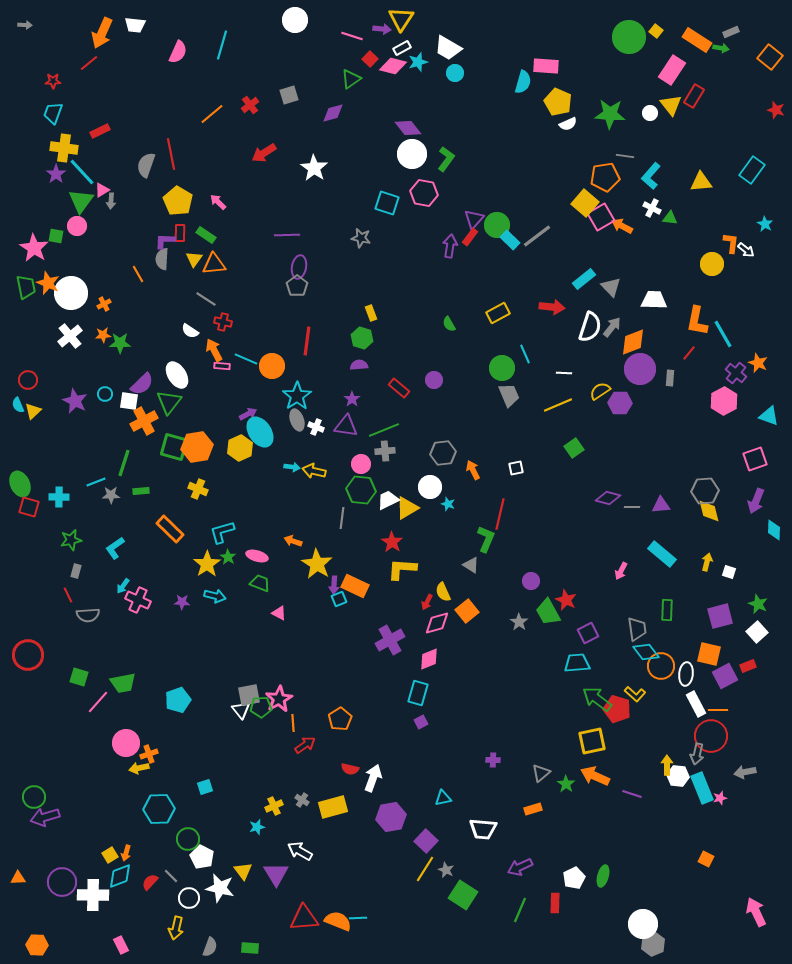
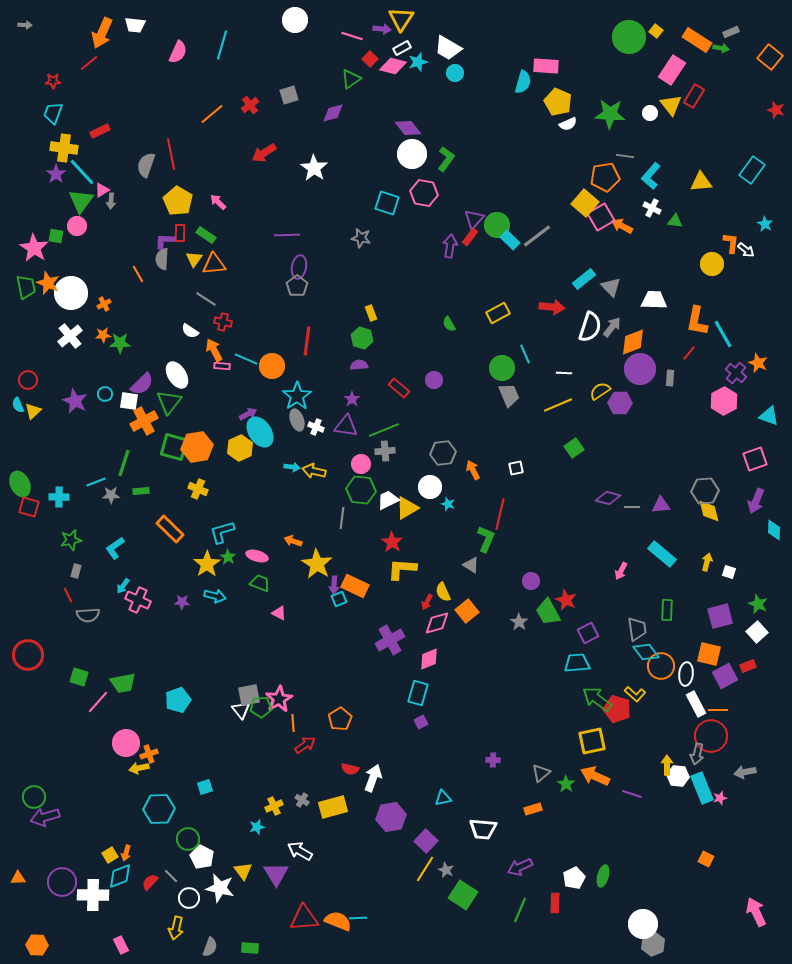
green triangle at (670, 218): moved 5 px right, 3 px down
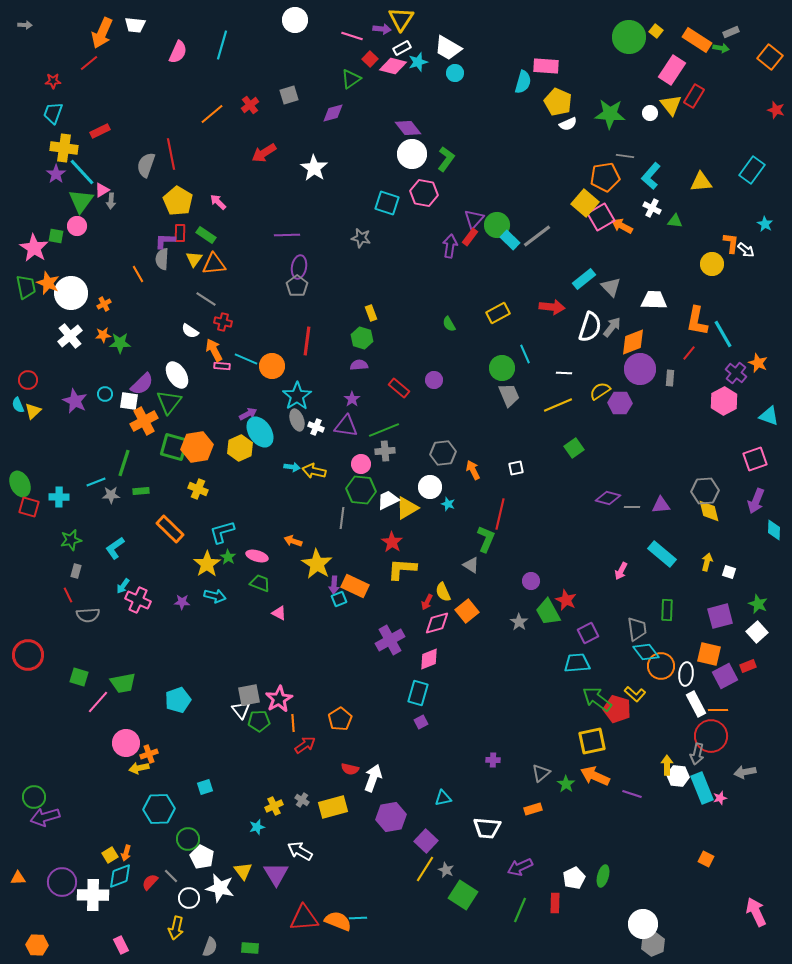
green pentagon at (261, 707): moved 2 px left, 14 px down
white trapezoid at (483, 829): moved 4 px right, 1 px up
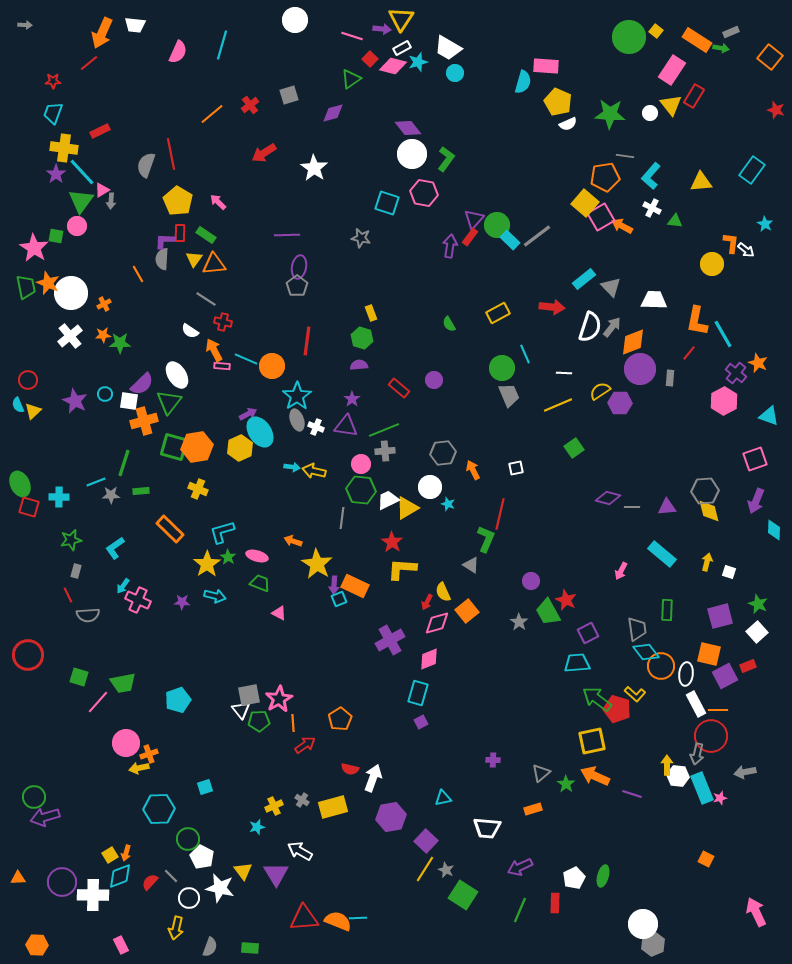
orange cross at (144, 421): rotated 12 degrees clockwise
purple triangle at (661, 505): moved 6 px right, 2 px down
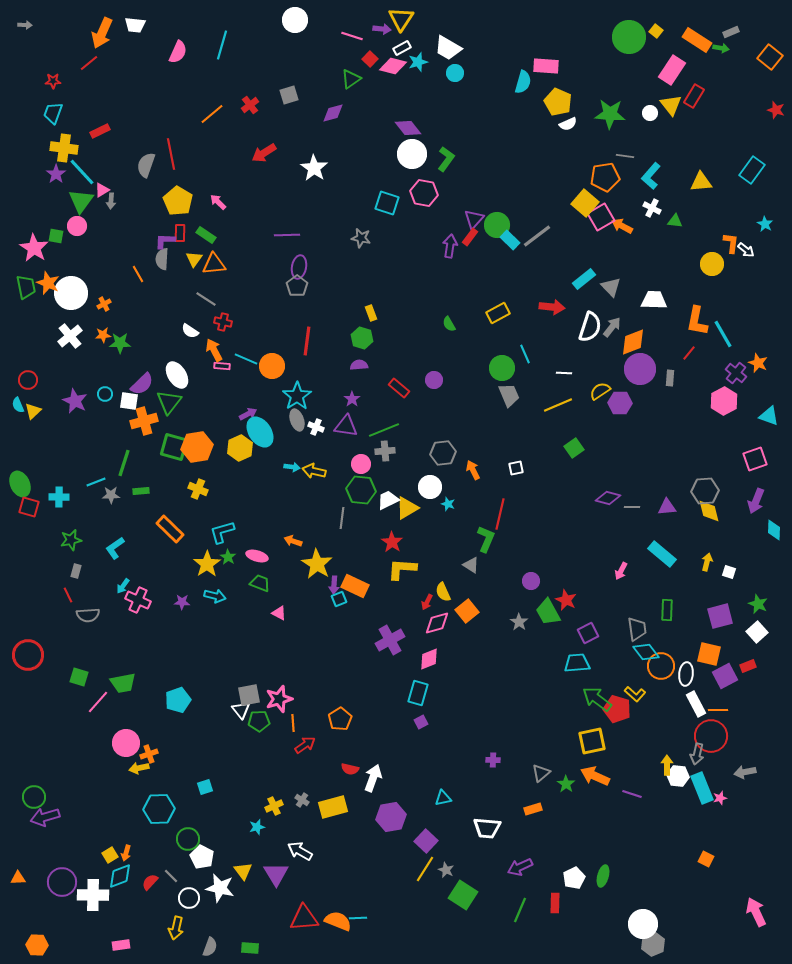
pink star at (279, 699): rotated 12 degrees clockwise
pink rectangle at (121, 945): rotated 72 degrees counterclockwise
